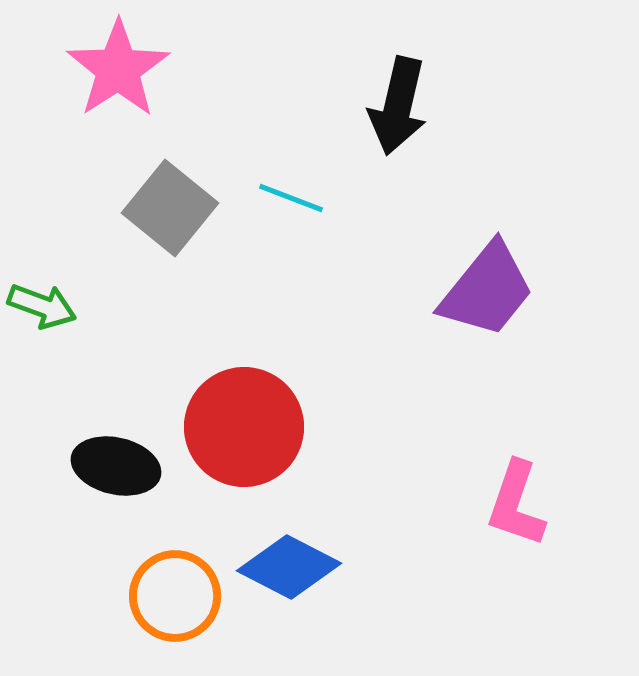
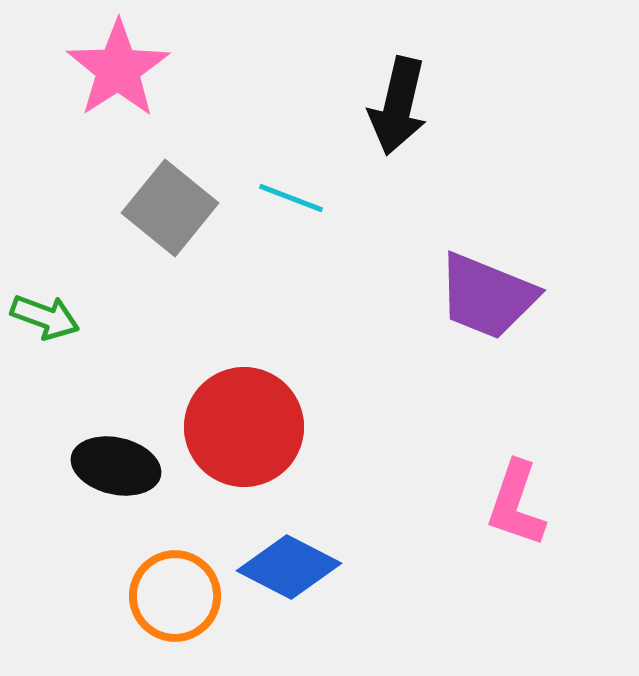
purple trapezoid: moved 6 px down; rotated 73 degrees clockwise
green arrow: moved 3 px right, 11 px down
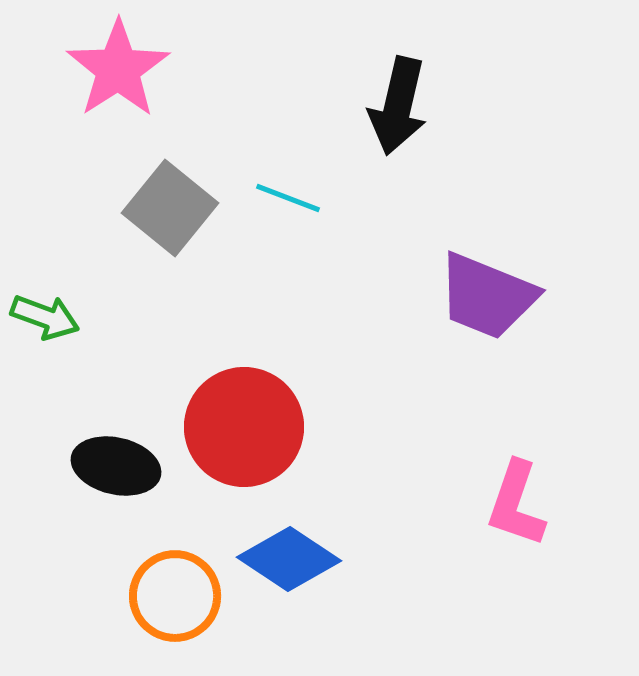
cyan line: moved 3 px left
blue diamond: moved 8 px up; rotated 6 degrees clockwise
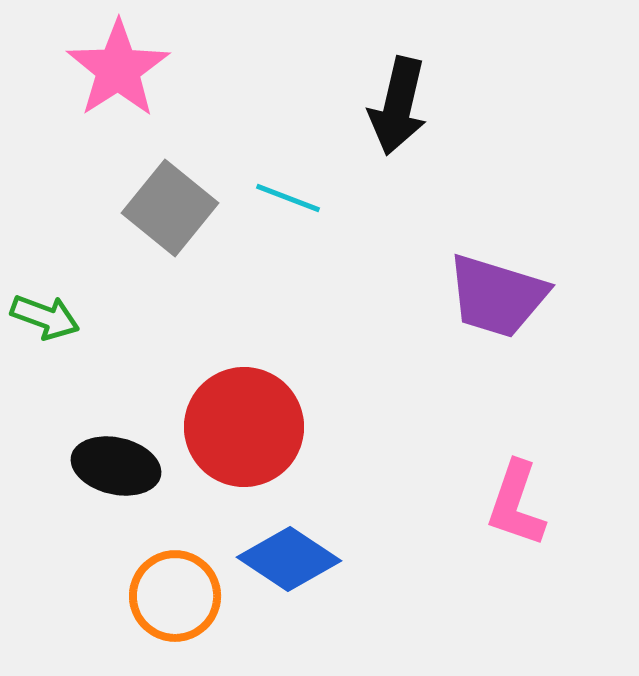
purple trapezoid: moved 10 px right; rotated 5 degrees counterclockwise
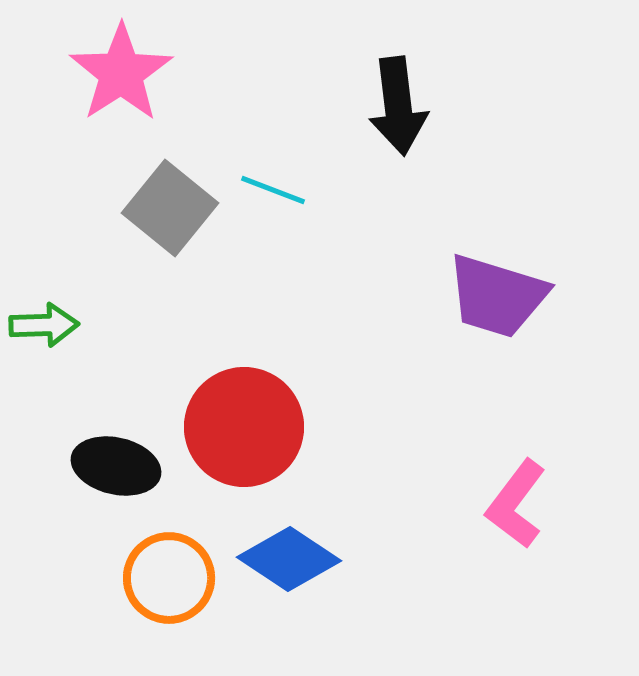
pink star: moved 3 px right, 4 px down
black arrow: rotated 20 degrees counterclockwise
cyan line: moved 15 px left, 8 px up
green arrow: moved 1 px left, 8 px down; rotated 22 degrees counterclockwise
pink L-shape: rotated 18 degrees clockwise
orange circle: moved 6 px left, 18 px up
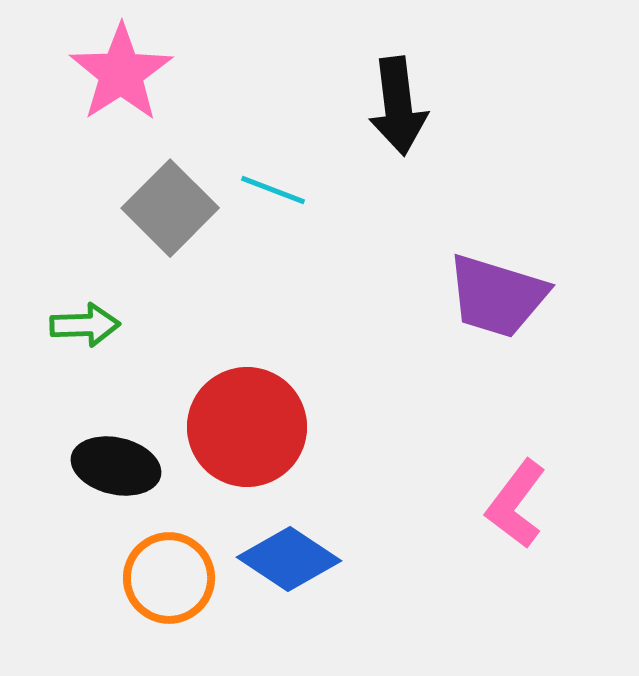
gray square: rotated 6 degrees clockwise
green arrow: moved 41 px right
red circle: moved 3 px right
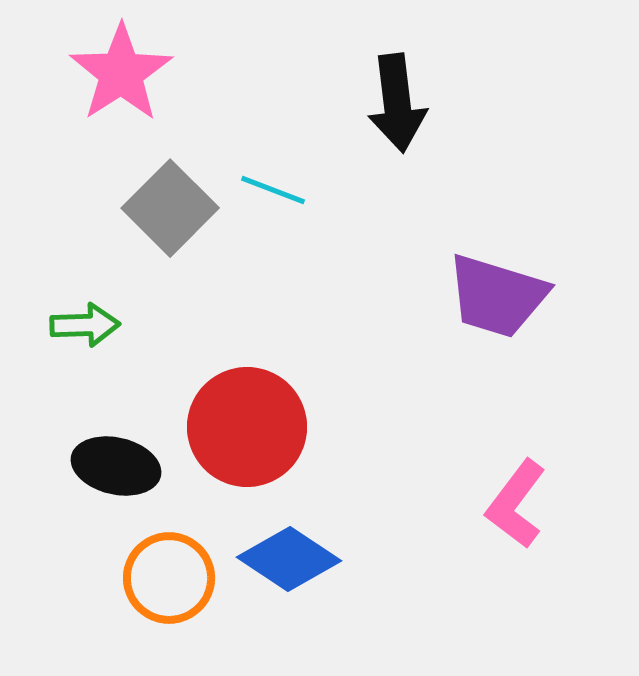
black arrow: moved 1 px left, 3 px up
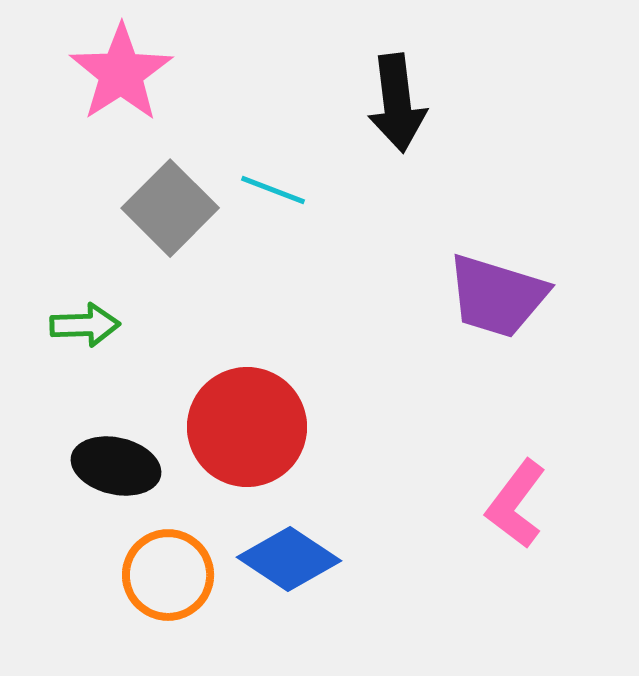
orange circle: moved 1 px left, 3 px up
